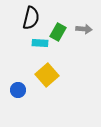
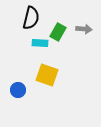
yellow square: rotated 30 degrees counterclockwise
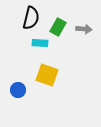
green rectangle: moved 5 px up
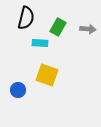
black semicircle: moved 5 px left
gray arrow: moved 4 px right
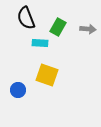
black semicircle: rotated 145 degrees clockwise
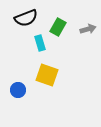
black semicircle: rotated 90 degrees counterclockwise
gray arrow: rotated 21 degrees counterclockwise
cyan rectangle: rotated 70 degrees clockwise
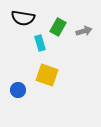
black semicircle: moved 3 px left; rotated 30 degrees clockwise
gray arrow: moved 4 px left, 2 px down
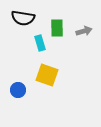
green rectangle: moved 1 px left, 1 px down; rotated 30 degrees counterclockwise
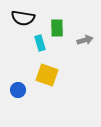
gray arrow: moved 1 px right, 9 px down
